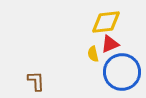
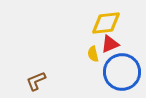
yellow diamond: moved 1 px down
brown L-shape: rotated 110 degrees counterclockwise
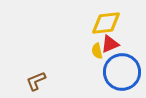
yellow semicircle: moved 4 px right, 3 px up
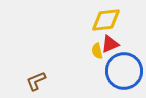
yellow diamond: moved 3 px up
blue circle: moved 2 px right, 1 px up
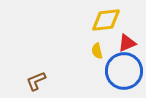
red triangle: moved 17 px right, 1 px up
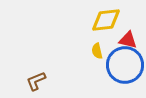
red triangle: moved 1 px right, 3 px up; rotated 36 degrees clockwise
blue circle: moved 1 px right, 6 px up
